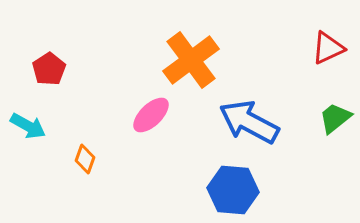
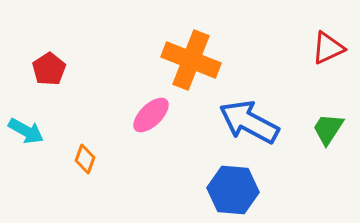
orange cross: rotated 32 degrees counterclockwise
green trapezoid: moved 7 px left, 11 px down; rotated 18 degrees counterclockwise
cyan arrow: moved 2 px left, 5 px down
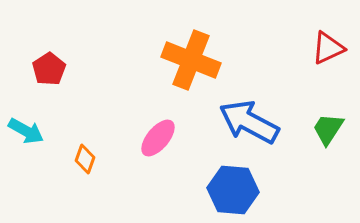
pink ellipse: moved 7 px right, 23 px down; rotated 6 degrees counterclockwise
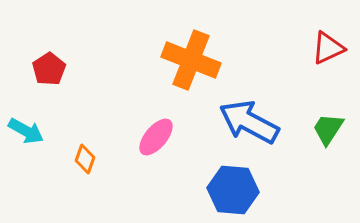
pink ellipse: moved 2 px left, 1 px up
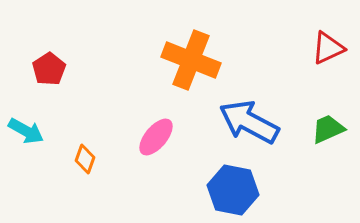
green trapezoid: rotated 33 degrees clockwise
blue hexagon: rotated 6 degrees clockwise
